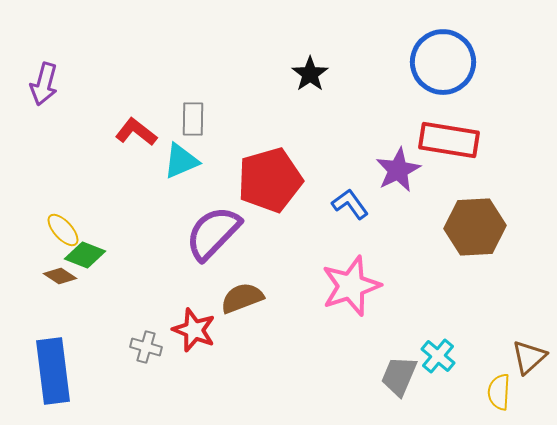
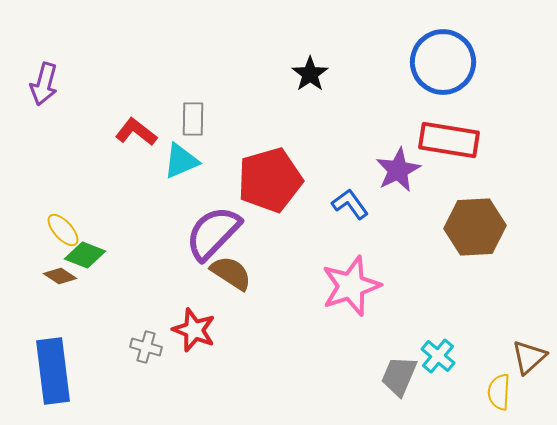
brown semicircle: moved 11 px left, 25 px up; rotated 54 degrees clockwise
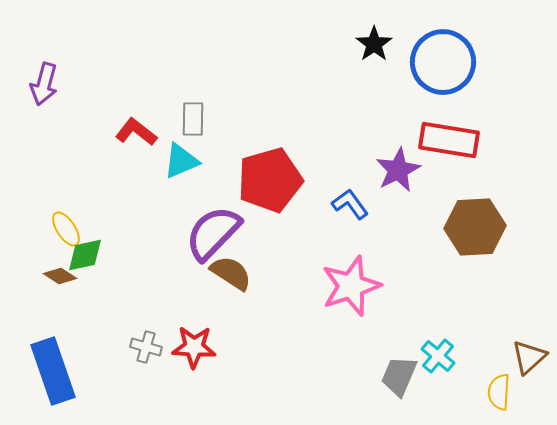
black star: moved 64 px right, 30 px up
yellow ellipse: moved 3 px right, 1 px up; rotated 9 degrees clockwise
green diamond: rotated 33 degrees counterclockwise
red star: moved 17 px down; rotated 18 degrees counterclockwise
blue rectangle: rotated 12 degrees counterclockwise
